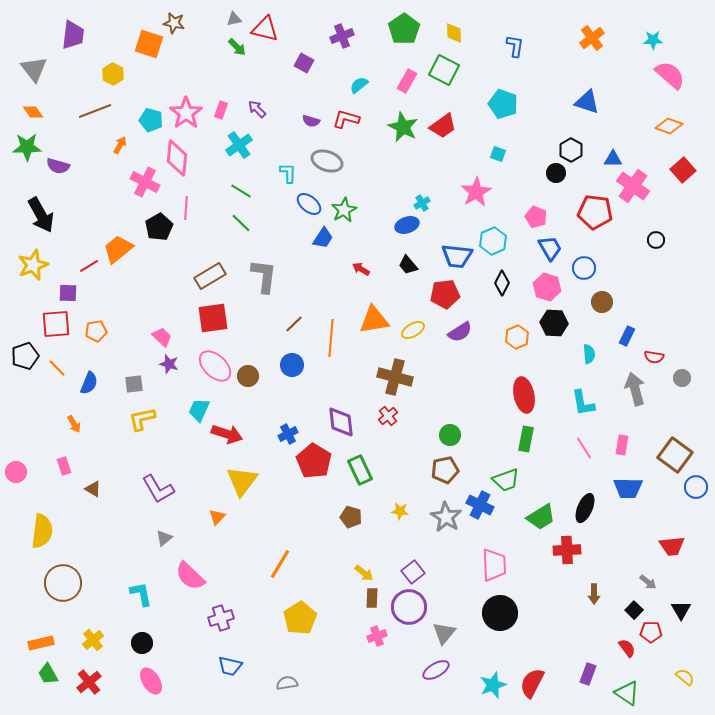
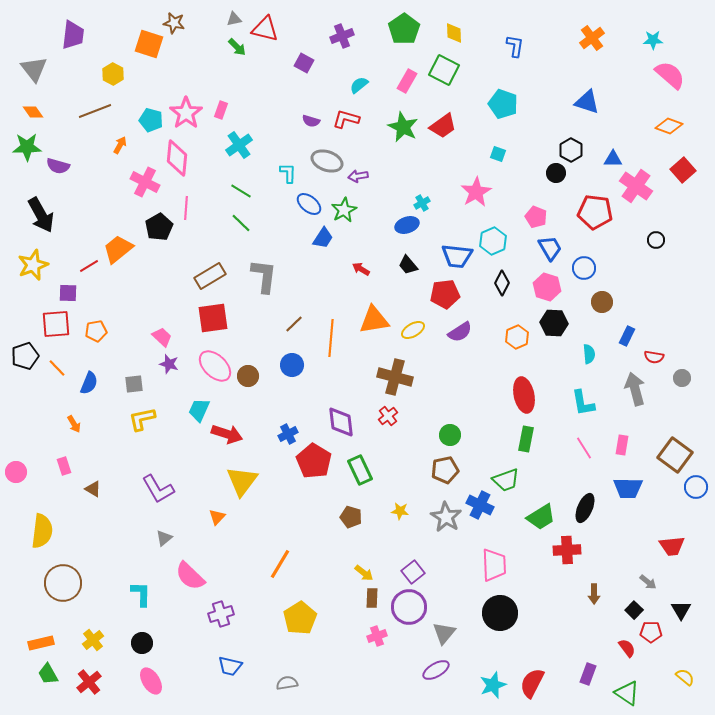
purple arrow at (257, 109): moved 101 px right, 67 px down; rotated 54 degrees counterclockwise
pink cross at (633, 186): moved 3 px right
cyan L-shape at (141, 594): rotated 12 degrees clockwise
purple cross at (221, 618): moved 4 px up
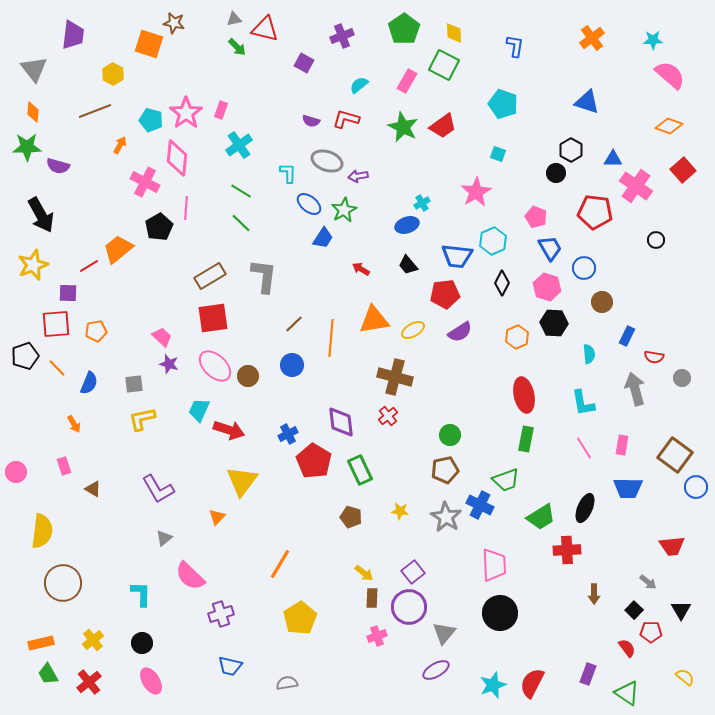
green square at (444, 70): moved 5 px up
orange diamond at (33, 112): rotated 40 degrees clockwise
red arrow at (227, 434): moved 2 px right, 4 px up
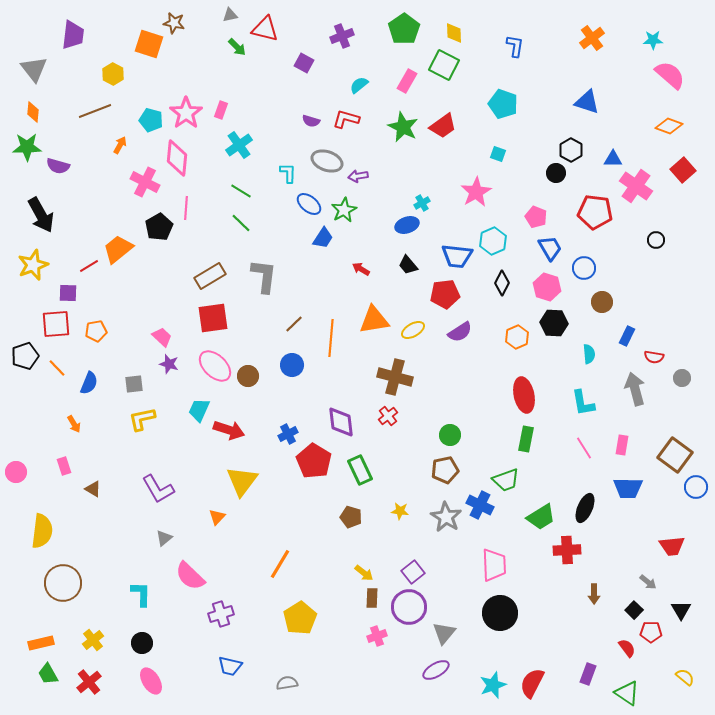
gray triangle at (234, 19): moved 4 px left, 4 px up
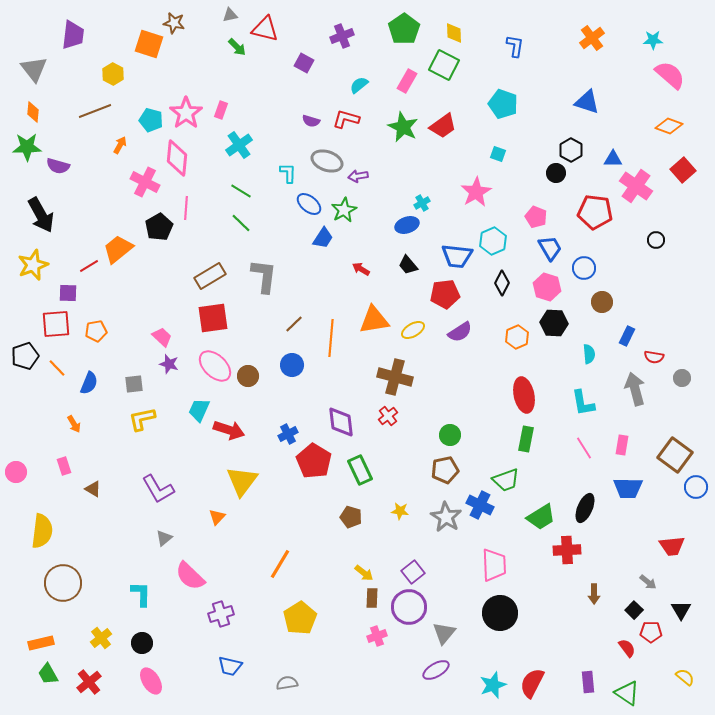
yellow cross at (93, 640): moved 8 px right, 2 px up
purple rectangle at (588, 674): moved 8 px down; rotated 25 degrees counterclockwise
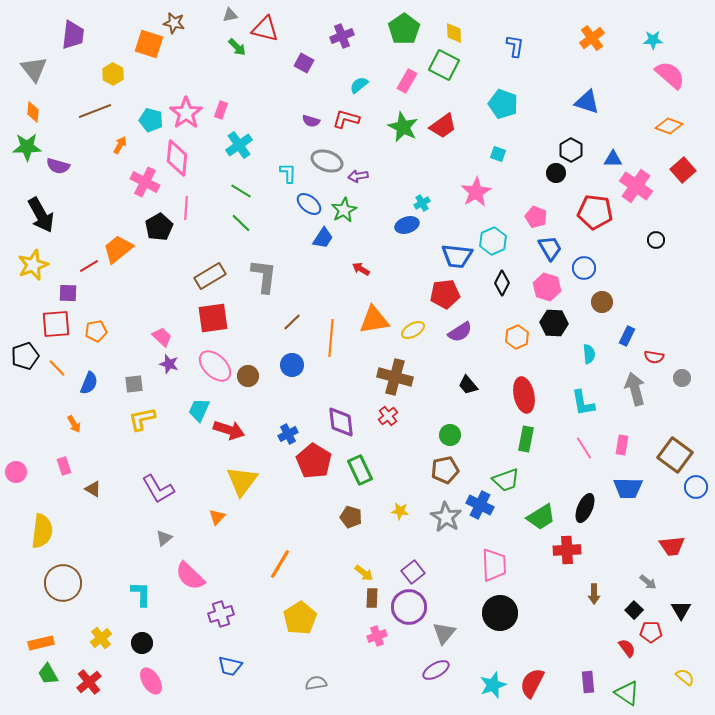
black trapezoid at (408, 265): moved 60 px right, 120 px down
brown line at (294, 324): moved 2 px left, 2 px up
gray semicircle at (287, 683): moved 29 px right
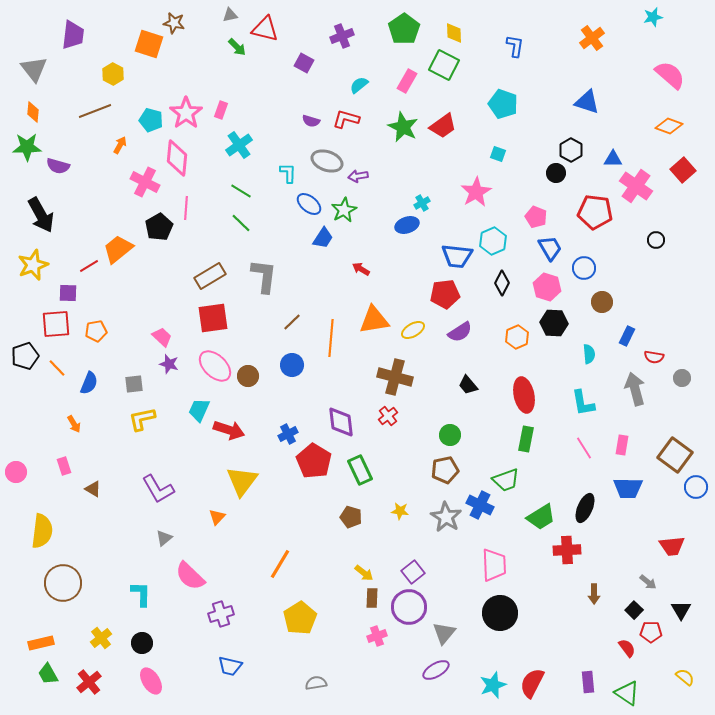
cyan star at (653, 40): moved 23 px up; rotated 12 degrees counterclockwise
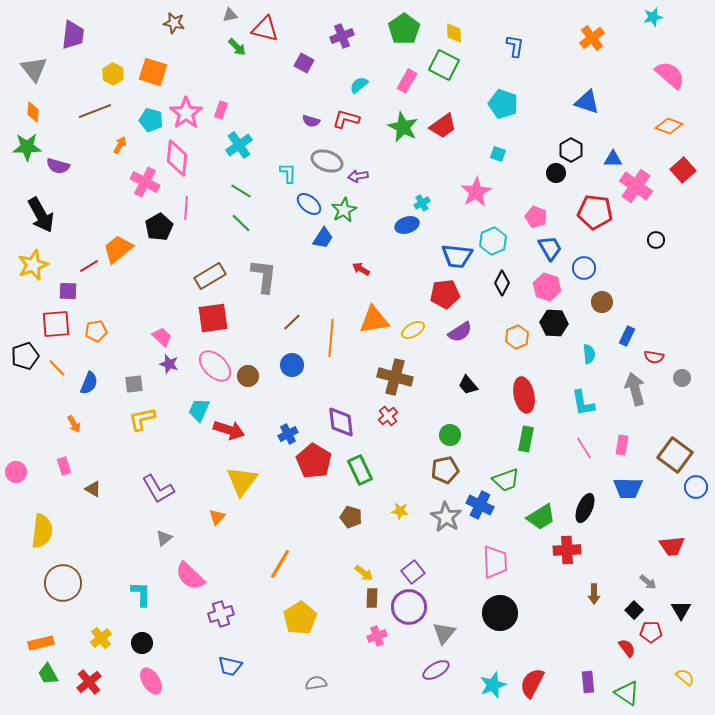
orange square at (149, 44): moved 4 px right, 28 px down
purple square at (68, 293): moved 2 px up
pink trapezoid at (494, 565): moved 1 px right, 3 px up
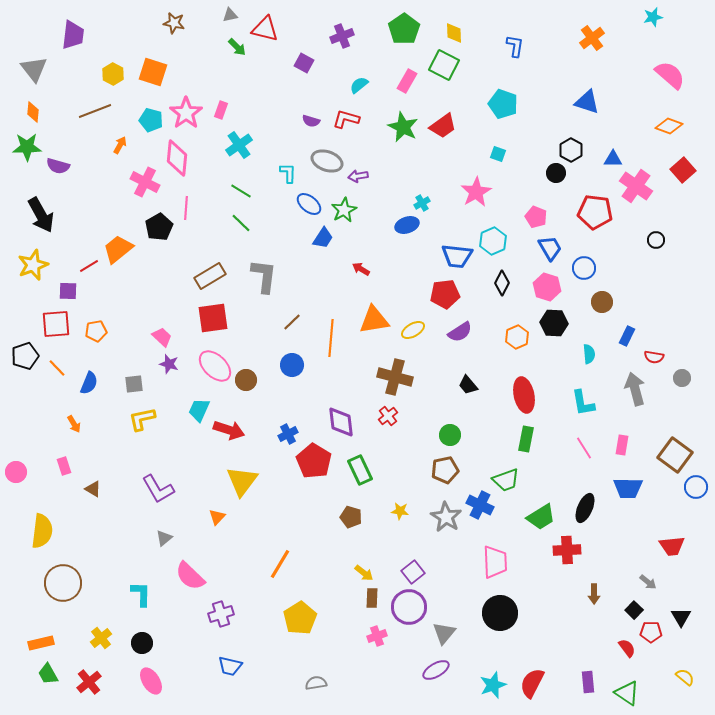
brown circle at (248, 376): moved 2 px left, 4 px down
black triangle at (681, 610): moved 7 px down
